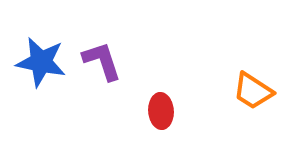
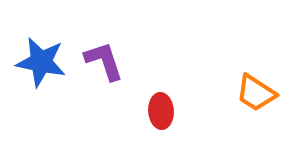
purple L-shape: moved 2 px right
orange trapezoid: moved 3 px right, 2 px down
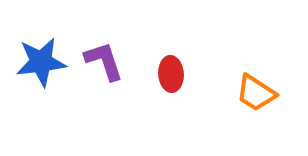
blue star: rotated 18 degrees counterclockwise
red ellipse: moved 10 px right, 37 px up
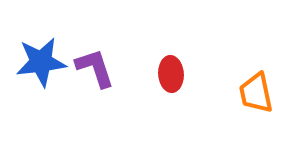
purple L-shape: moved 9 px left, 7 px down
orange trapezoid: rotated 45 degrees clockwise
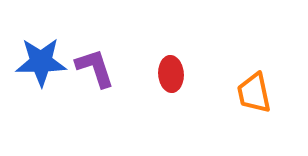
blue star: rotated 6 degrees clockwise
orange trapezoid: moved 2 px left
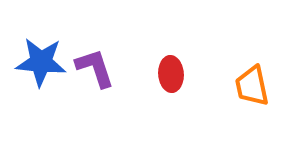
blue star: rotated 6 degrees clockwise
orange trapezoid: moved 2 px left, 7 px up
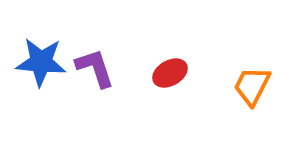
red ellipse: moved 1 px left, 1 px up; rotated 64 degrees clockwise
orange trapezoid: rotated 39 degrees clockwise
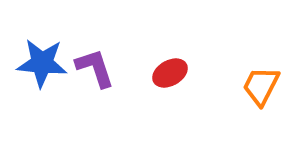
blue star: moved 1 px right, 1 px down
orange trapezoid: moved 9 px right
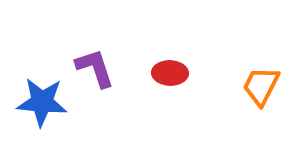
blue star: moved 39 px down
red ellipse: rotated 32 degrees clockwise
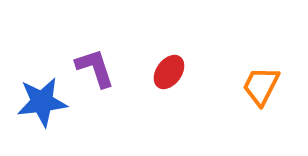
red ellipse: moved 1 px left, 1 px up; rotated 56 degrees counterclockwise
blue star: rotated 12 degrees counterclockwise
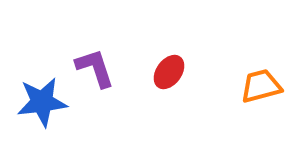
orange trapezoid: rotated 48 degrees clockwise
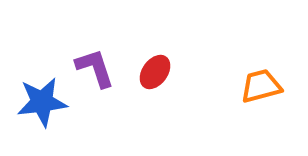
red ellipse: moved 14 px left
